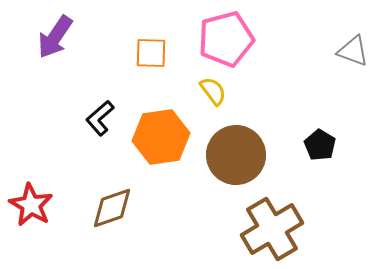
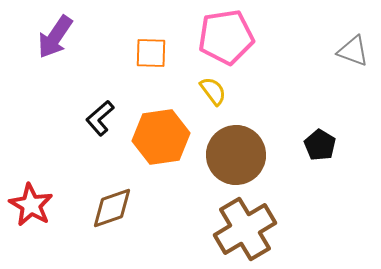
pink pentagon: moved 2 px up; rotated 6 degrees clockwise
brown cross: moved 27 px left
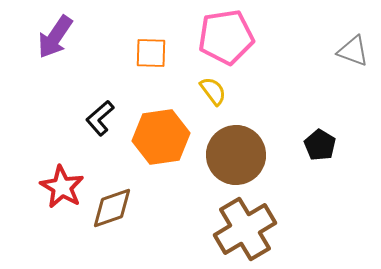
red star: moved 31 px right, 18 px up
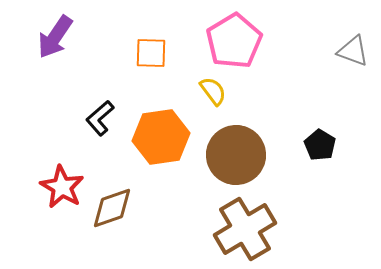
pink pentagon: moved 8 px right, 4 px down; rotated 22 degrees counterclockwise
